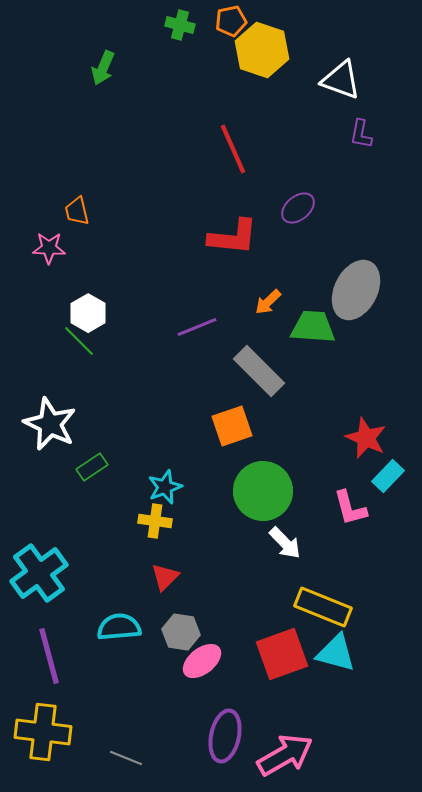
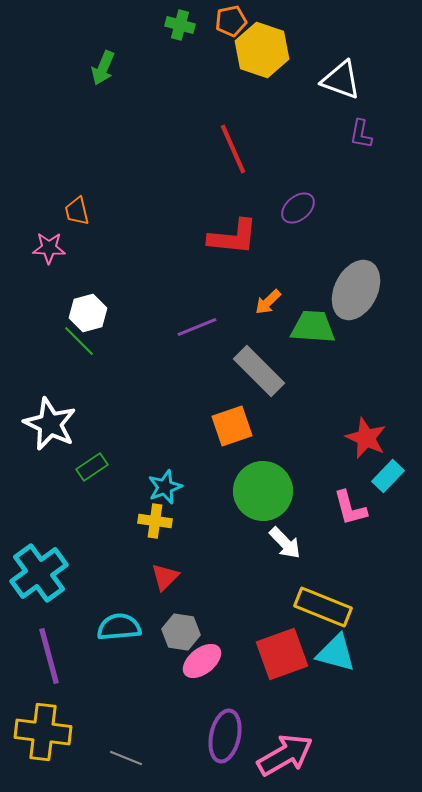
white hexagon at (88, 313): rotated 15 degrees clockwise
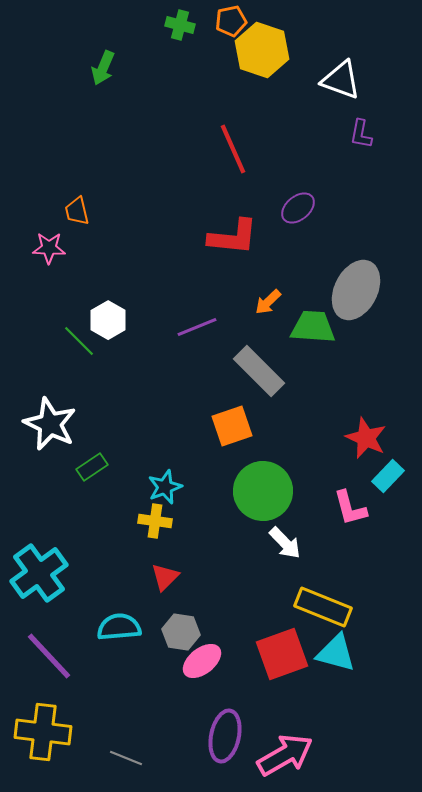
white hexagon at (88, 313): moved 20 px right, 7 px down; rotated 15 degrees counterclockwise
purple line at (49, 656): rotated 28 degrees counterclockwise
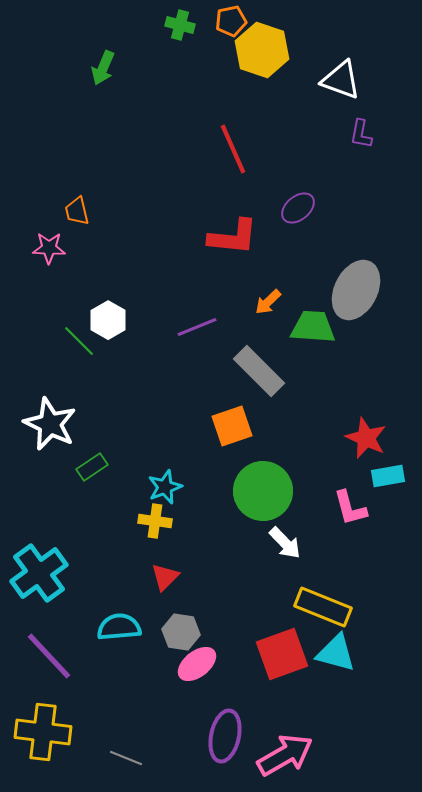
cyan rectangle at (388, 476): rotated 36 degrees clockwise
pink ellipse at (202, 661): moved 5 px left, 3 px down
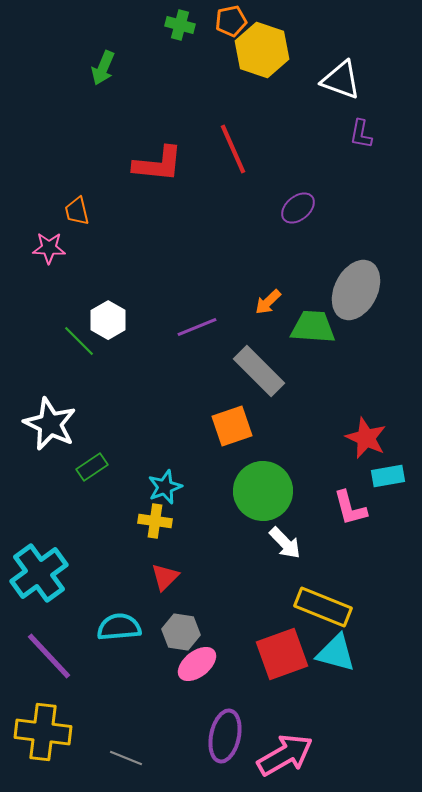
red L-shape at (233, 237): moved 75 px left, 73 px up
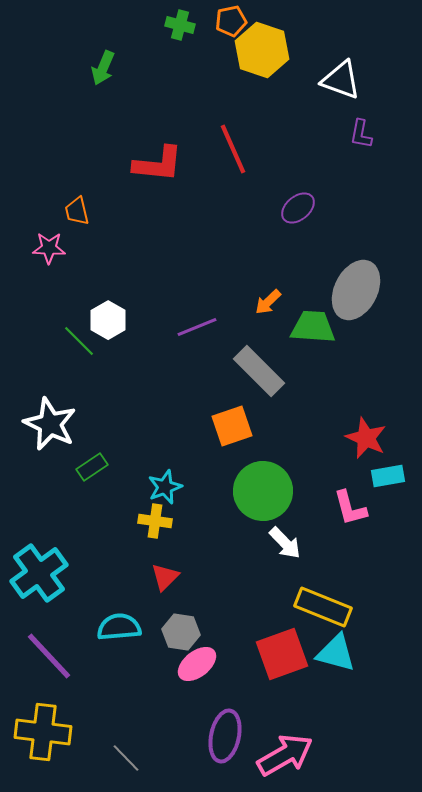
gray line at (126, 758): rotated 24 degrees clockwise
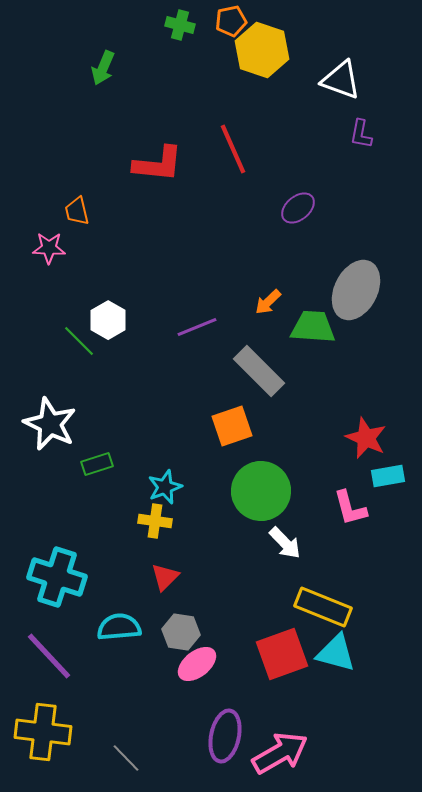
green rectangle at (92, 467): moved 5 px right, 3 px up; rotated 16 degrees clockwise
green circle at (263, 491): moved 2 px left
cyan cross at (39, 573): moved 18 px right, 4 px down; rotated 36 degrees counterclockwise
pink arrow at (285, 755): moved 5 px left, 2 px up
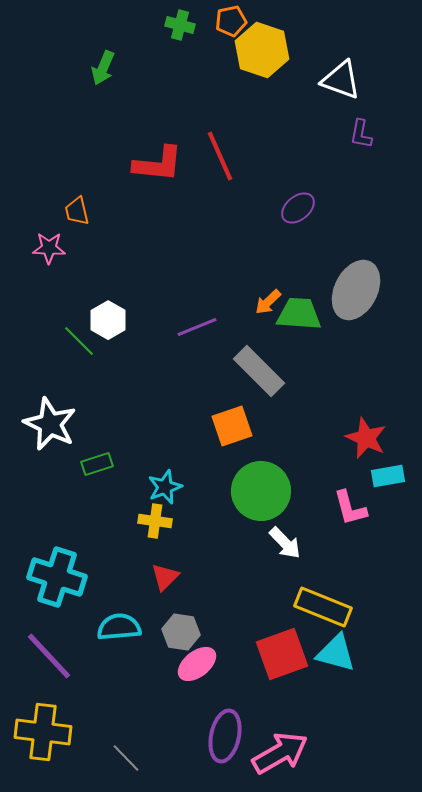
red line at (233, 149): moved 13 px left, 7 px down
green trapezoid at (313, 327): moved 14 px left, 13 px up
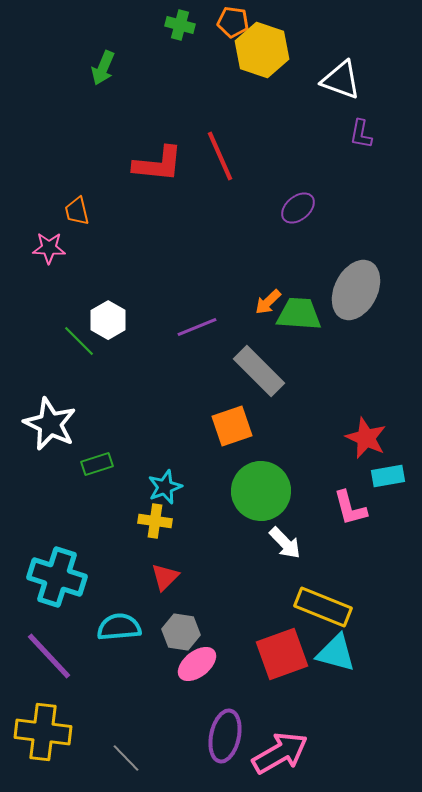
orange pentagon at (231, 21): moved 2 px right, 1 px down; rotated 20 degrees clockwise
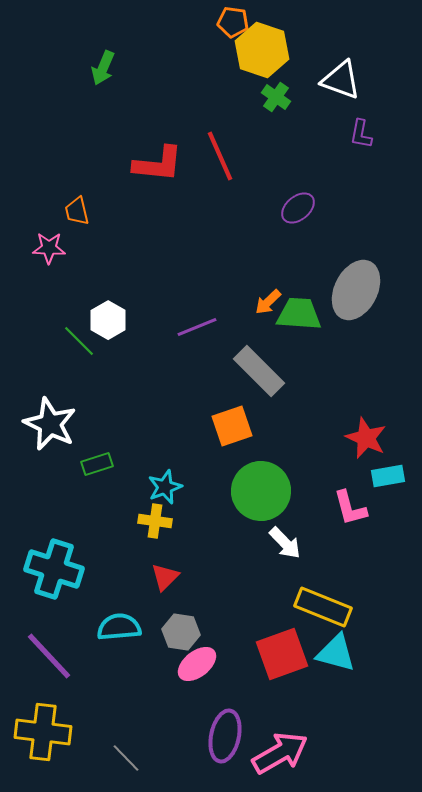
green cross at (180, 25): moved 96 px right, 72 px down; rotated 20 degrees clockwise
cyan cross at (57, 577): moved 3 px left, 8 px up
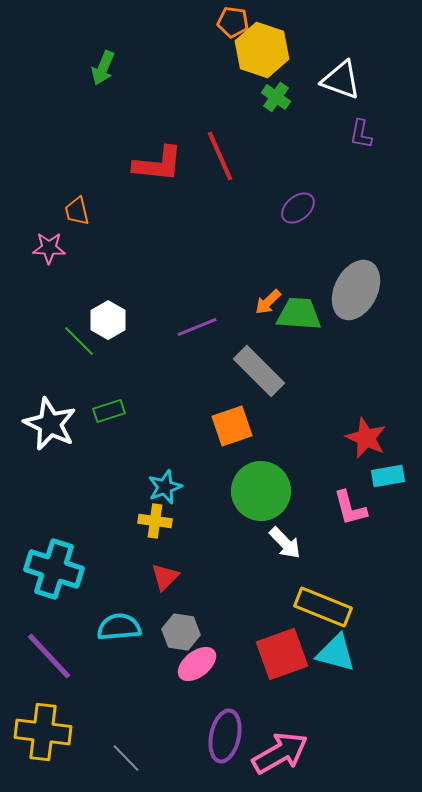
green rectangle at (97, 464): moved 12 px right, 53 px up
